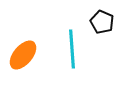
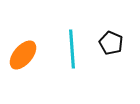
black pentagon: moved 9 px right, 21 px down
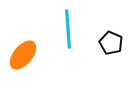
cyan line: moved 4 px left, 20 px up
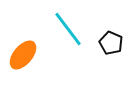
cyan line: rotated 33 degrees counterclockwise
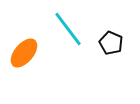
orange ellipse: moved 1 px right, 2 px up
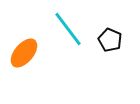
black pentagon: moved 1 px left, 3 px up
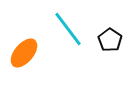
black pentagon: rotated 10 degrees clockwise
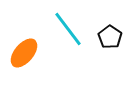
black pentagon: moved 3 px up
